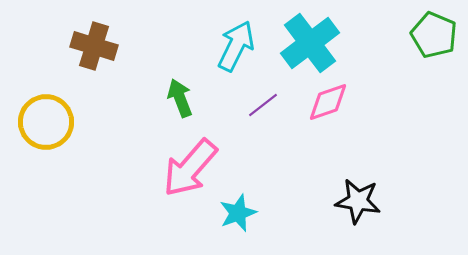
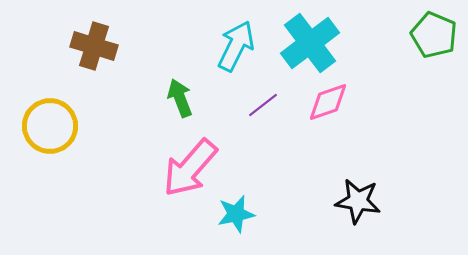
yellow circle: moved 4 px right, 4 px down
cyan star: moved 2 px left, 1 px down; rotated 9 degrees clockwise
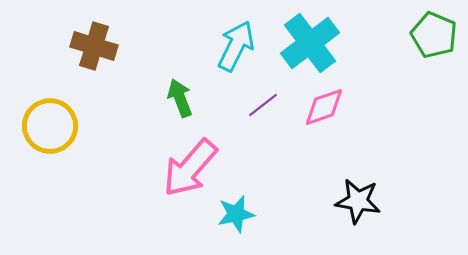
pink diamond: moved 4 px left, 5 px down
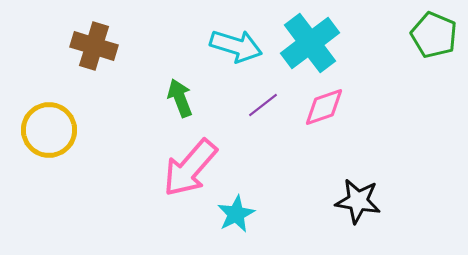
cyan arrow: rotated 81 degrees clockwise
yellow circle: moved 1 px left, 4 px down
cyan star: rotated 15 degrees counterclockwise
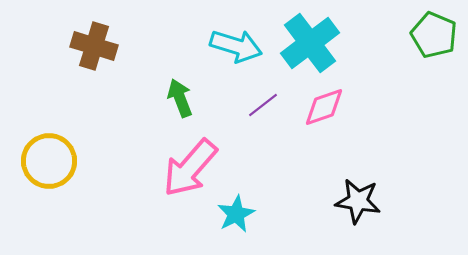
yellow circle: moved 31 px down
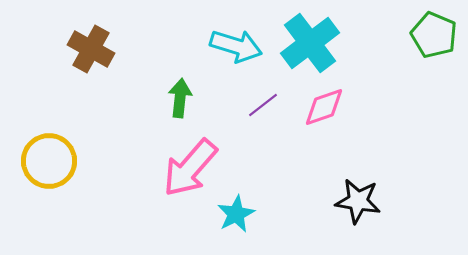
brown cross: moved 3 px left, 3 px down; rotated 12 degrees clockwise
green arrow: rotated 27 degrees clockwise
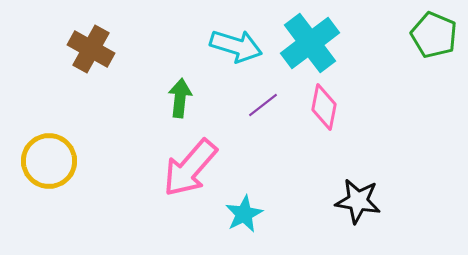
pink diamond: rotated 60 degrees counterclockwise
cyan star: moved 8 px right
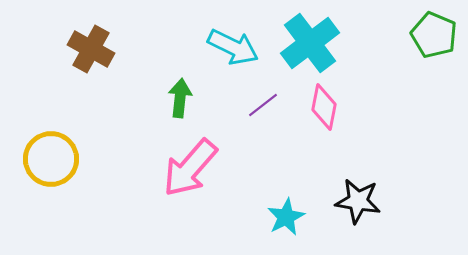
cyan arrow: moved 3 px left, 1 px down; rotated 9 degrees clockwise
yellow circle: moved 2 px right, 2 px up
cyan star: moved 42 px right, 3 px down
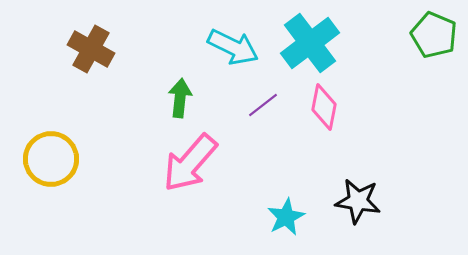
pink arrow: moved 5 px up
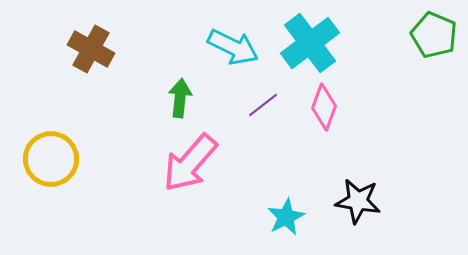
pink diamond: rotated 9 degrees clockwise
